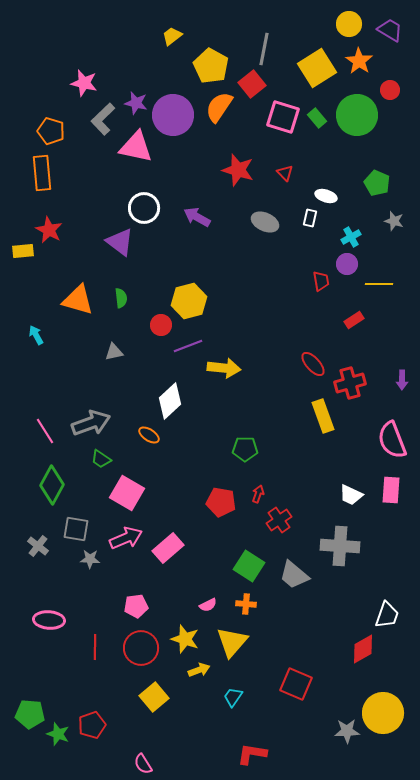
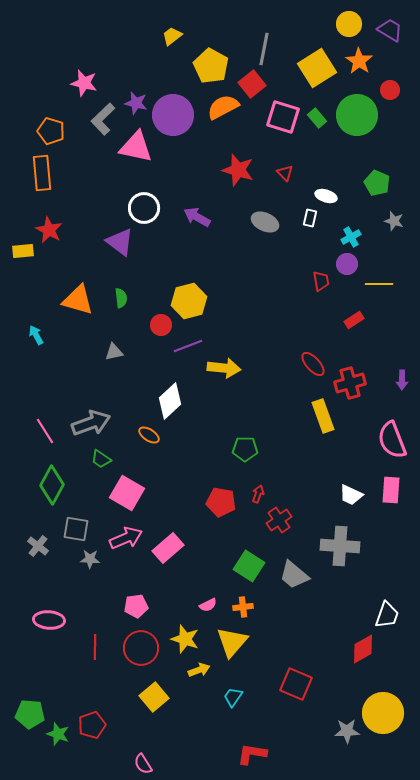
orange semicircle at (219, 107): moved 4 px right; rotated 28 degrees clockwise
orange cross at (246, 604): moved 3 px left, 3 px down; rotated 12 degrees counterclockwise
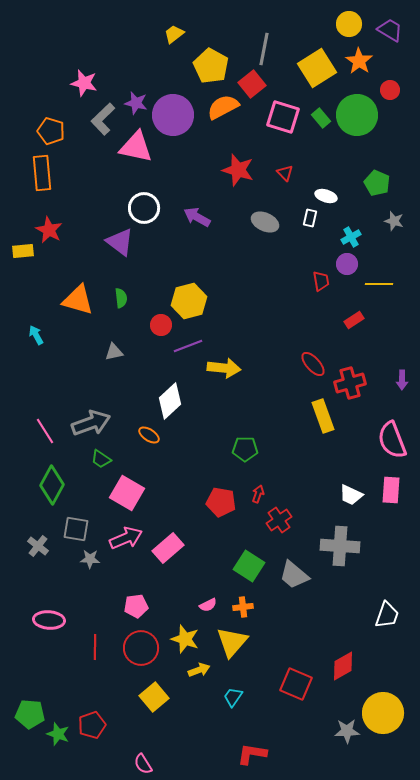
yellow trapezoid at (172, 36): moved 2 px right, 2 px up
green rectangle at (317, 118): moved 4 px right
red diamond at (363, 649): moved 20 px left, 17 px down
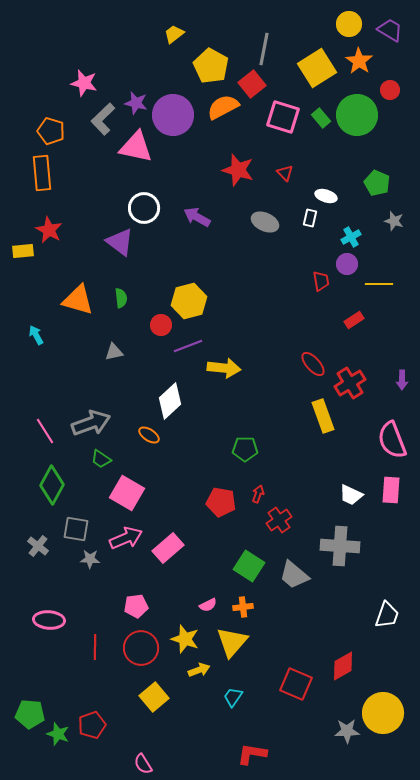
red cross at (350, 383): rotated 16 degrees counterclockwise
